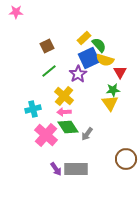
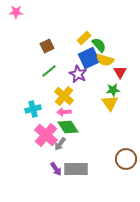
purple star: rotated 12 degrees counterclockwise
gray arrow: moved 27 px left, 10 px down
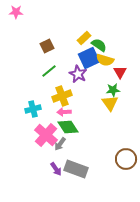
green semicircle: rotated 14 degrees counterclockwise
yellow cross: moved 2 px left; rotated 30 degrees clockwise
gray rectangle: rotated 20 degrees clockwise
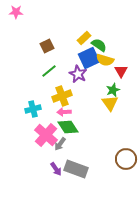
red triangle: moved 1 px right, 1 px up
green star: rotated 16 degrees counterclockwise
